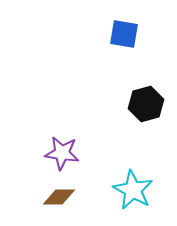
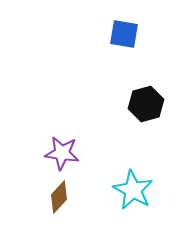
brown diamond: rotated 48 degrees counterclockwise
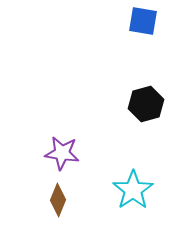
blue square: moved 19 px right, 13 px up
cyan star: rotated 9 degrees clockwise
brown diamond: moved 1 px left, 3 px down; rotated 20 degrees counterclockwise
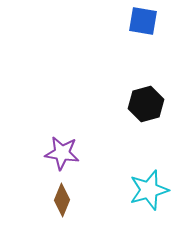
cyan star: moved 16 px right; rotated 18 degrees clockwise
brown diamond: moved 4 px right
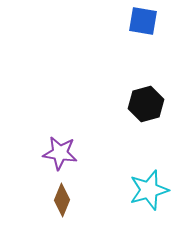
purple star: moved 2 px left
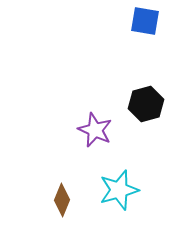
blue square: moved 2 px right
purple star: moved 35 px right, 23 px up; rotated 16 degrees clockwise
cyan star: moved 30 px left
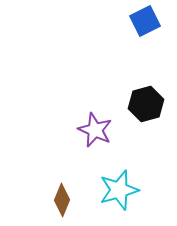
blue square: rotated 36 degrees counterclockwise
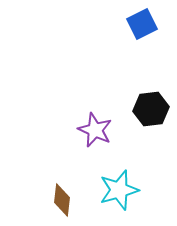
blue square: moved 3 px left, 3 px down
black hexagon: moved 5 px right, 5 px down; rotated 8 degrees clockwise
brown diamond: rotated 16 degrees counterclockwise
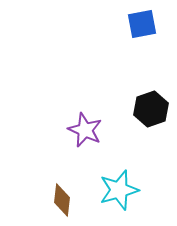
blue square: rotated 16 degrees clockwise
black hexagon: rotated 12 degrees counterclockwise
purple star: moved 10 px left
